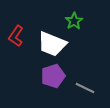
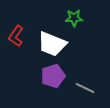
green star: moved 3 px up; rotated 30 degrees clockwise
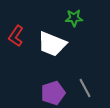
purple pentagon: moved 17 px down
gray line: rotated 36 degrees clockwise
